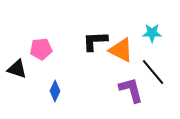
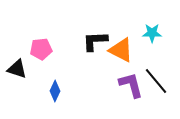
black line: moved 3 px right, 9 px down
purple L-shape: moved 5 px up
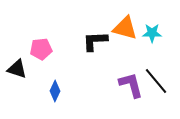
orange triangle: moved 4 px right, 22 px up; rotated 12 degrees counterclockwise
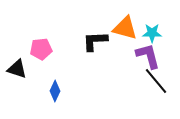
purple L-shape: moved 17 px right, 29 px up
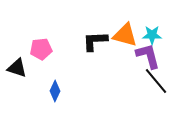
orange triangle: moved 7 px down
cyan star: moved 2 px down
black triangle: moved 1 px up
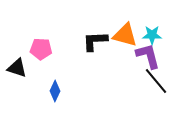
pink pentagon: rotated 10 degrees clockwise
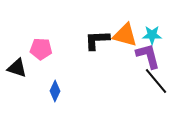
black L-shape: moved 2 px right, 1 px up
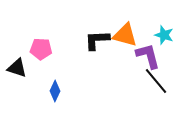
cyan star: moved 12 px right; rotated 18 degrees clockwise
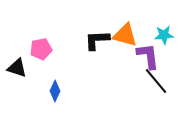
cyan star: rotated 24 degrees counterclockwise
pink pentagon: rotated 15 degrees counterclockwise
purple L-shape: rotated 8 degrees clockwise
